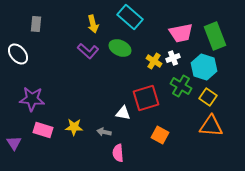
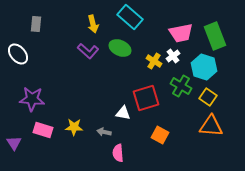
white cross: moved 2 px up; rotated 16 degrees counterclockwise
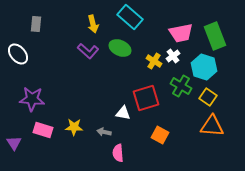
orange triangle: moved 1 px right
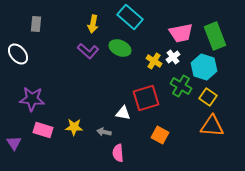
yellow arrow: rotated 24 degrees clockwise
white cross: moved 1 px down
